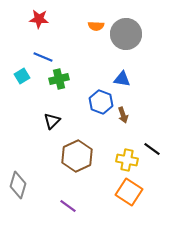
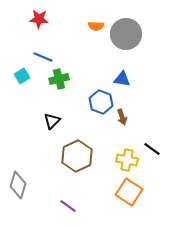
brown arrow: moved 1 px left, 2 px down
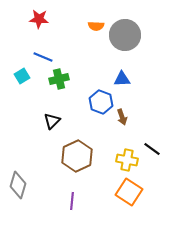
gray circle: moved 1 px left, 1 px down
blue triangle: rotated 12 degrees counterclockwise
purple line: moved 4 px right, 5 px up; rotated 60 degrees clockwise
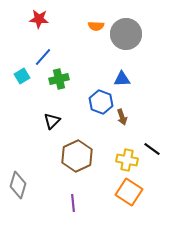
gray circle: moved 1 px right, 1 px up
blue line: rotated 72 degrees counterclockwise
purple line: moved 1 px right, 2 px down; rotated 12 degrees counterclockwise
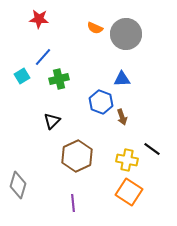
orange semicircle: moved 1 px left, 2 px down; rotated 21 degrees clockwise
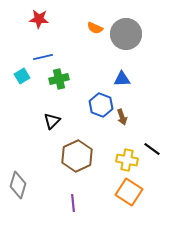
blue line: rotated 36 degrees clockwise
blue hexagon: moved 3 px down
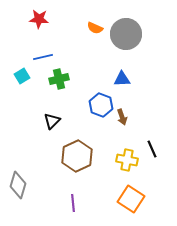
black line: rotated 30 degrees clockwise
orange square: moved 2 px right, 7 px down
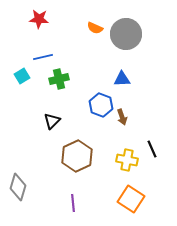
gray diamond: moved 2 px down
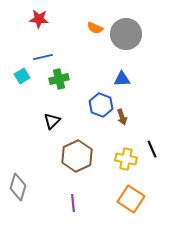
yellow cross: moved 1 px left, 1 px up
